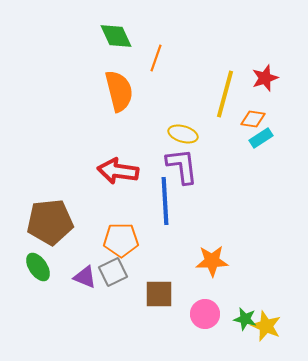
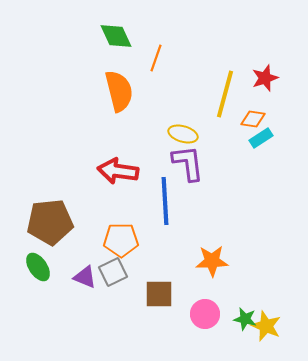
purple L-shape: moved 6 px right, 3 px up
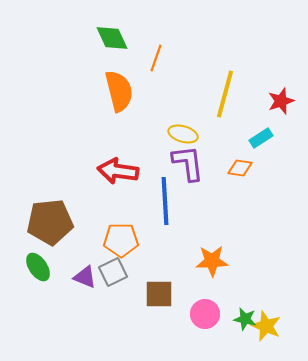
green diamond: moved 4 px left, 2 px down
red star: moved 16 px right, 23 px down
orange diamond: moved 13 px left, 49 px down
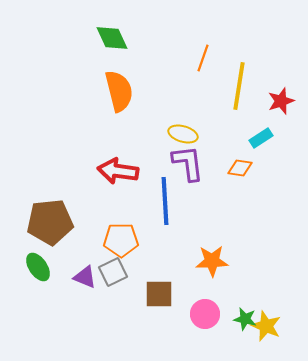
orange line: moved 47 px right
yellow line: moved 14 px right, 8 px up; rotated 6 degrees counterclockwise
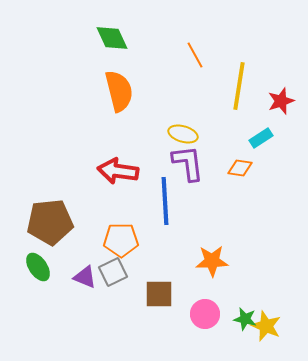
orange line: moved 8 px left, 3 px up; rotated 48 degrees counterclockwise
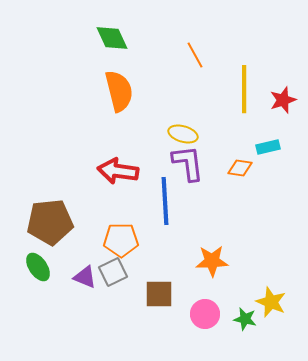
yellow line: moved 5 px right, 3 px down; rotated 9 degrees counterclockwise
red star: moved 2 px right, 1 px up
cyan rectangle: moved 7 px right, 9 px down; rotated 20 degrees clockwise
yellow star: moved 5 px right, 24 px up
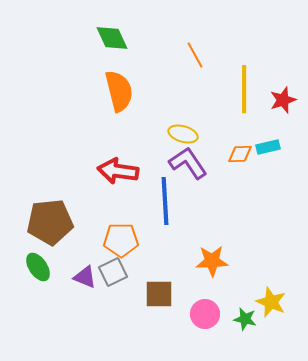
purple L-shape: rotated 27 degrees counterclockwise
orange diamond: moved 14 px up; rotated 10 degrees counterclockwise
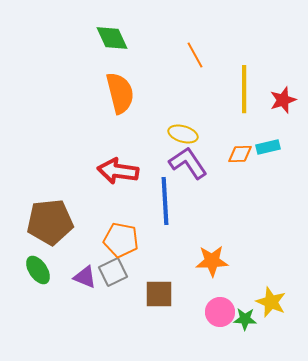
orange semicircle: moved 1 px right, 2 px down
orange pentagon: rotated 12 degrees clockwise
green ellipse: moved 3 px down
pink circle: moved 15 px right, 2 px up
green star: rotated 10 degrees counterclockwise
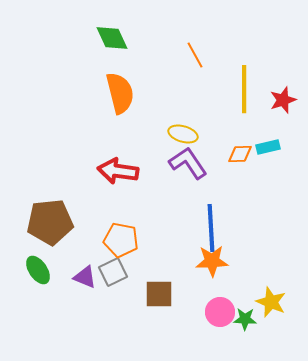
blue line: moved 46 px right, 27 px down
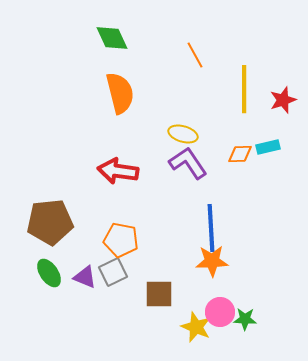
green ellipse: moved 11 px right, 3 px down
yellow star: moved 75 px left, 25 px down
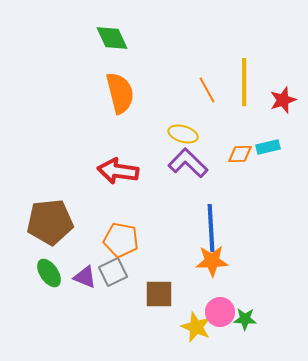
orange line: moved 12 px right, 35 px down
yellow line: moved 7 px up
purple L-shape: rotated 12 degrees counterclockwise
